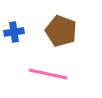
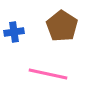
brown pentagon: moved 1 px right, 5 px up; rotated 12 degrees clockwise
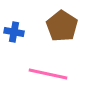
blue cross: rotated 18 degrees clockwise
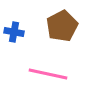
brown pentagon: rotated 12 degrees clockwise
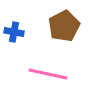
brown pentagon: moved 2 px right
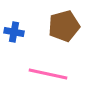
brown pentagon: rotated 12 degrees clockwise
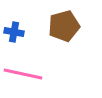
pink line: moved 25 px left
